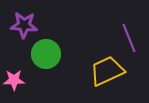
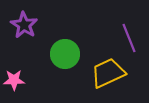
purple star: rotated 28 degrees clockwise
green circle: moved 19 px right
yellow trapezoid: moved 1 px right, 2 px down
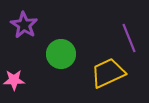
green circle: moved 4 px left
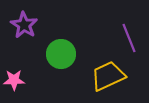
yellow trapezoid: moved 3 px down
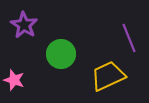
pink star: rotated 20 degrees clockwise
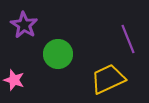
purple line: moved 1 px left, 1 px down
green circle: moved 3 px left
yellow trapezoid: moved 3 px down
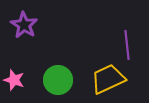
purple line: moved 1 px left, 6 px down; rotated 16 degrees clockwise
green circle: moved 26 px down
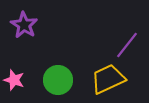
purple line: rotated 44 degrees clockwise
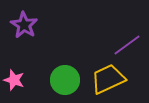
purple line: rotated 16 degrees clockwise
green circle: moved 7 px right
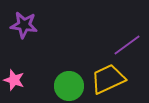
purple star: rotated 24 degrees counterclockwise
green circle: moved 4 px right, 6 px down
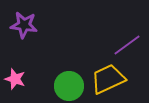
pink star: moved 1 px right, 1 px up
